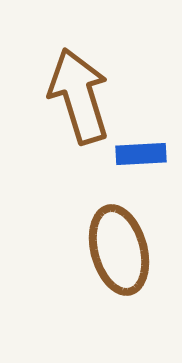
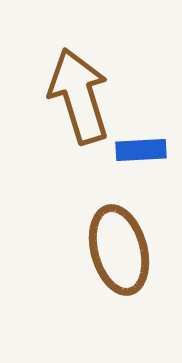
blue rectangle: moved 4 px up
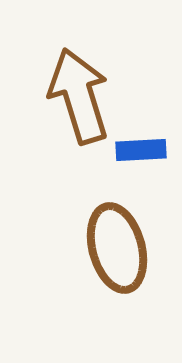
brown ellipse: moved 2 px left, 2 px up
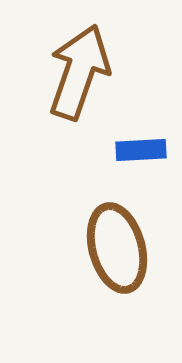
brown arrow: moved 24 px up; rotated 36 degrees clockwise
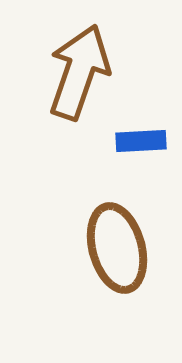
blue rectangle: moved 9 px up
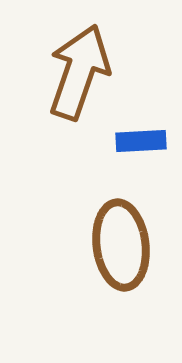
brown ellipse: moved 4 px right, 3 px up; rotated 8 degrees clockwise
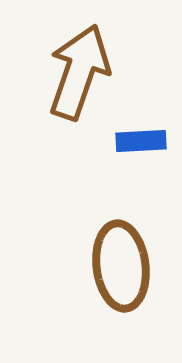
brown ellipse: moved 21 px down
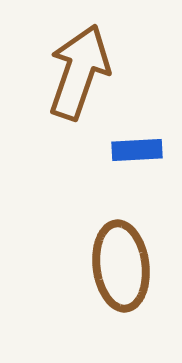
blue rectangle: moved 4 px left, 9 px down
